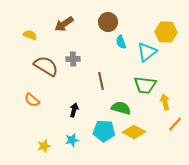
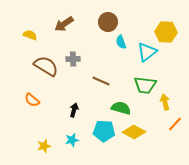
brown line: rotated 54 degrees counterclockwise
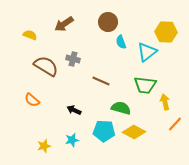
gray cross: rotated 16 degrees clockwise
black arrow: rotated 80 degrees counterclockwise
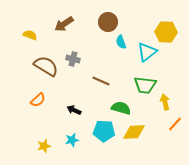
orange semicircle: moved 6 px right; rotated 84 degrees counterclockwise
yellow diamond: rotated 30 degrees counterclockwise
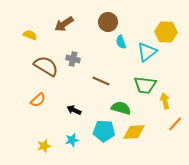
yellow arrow: moved 1 px up
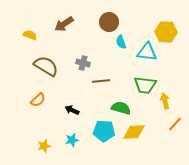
brown circle: moved 1 px right
cyan triangle: rotated 45 degrees clockwise
gray cross: moved 10 px right, 4 px down
brown line: rotated 30 degrees counterclockwise
black arrow: moved 2 px left
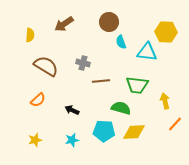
yellow semicircle: rotated 72 degrees clockwise
green trapezoid: moved 8 px left
yellow star: moved 9 px left, 6 px up
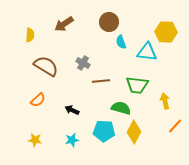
gray cross: rotated 16 degrees clockwise
orange line: moved 2 px down
yellow diamond: rotated 60 degrees counterclockwise
yellow star: rotated 24 degrees clockwise
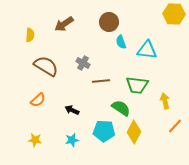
yellow hexagon: moved 8 px right, 18 px up
cyan triangle: moved 2 px up
green semicircle: rotated 18 degrees clockwise
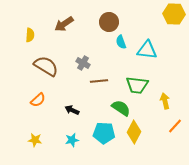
brown line: moved 2 px left
cyan pentagon: moved 2 px down
